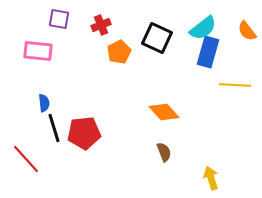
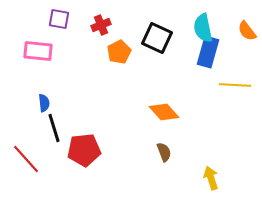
cyan semicircle: rotated 116 degrees clockwise
red pentagon: moved 17 px down
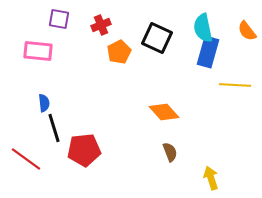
brown semicircle: moved 6 px right
red line: rotated 12 degrees counterclockwise
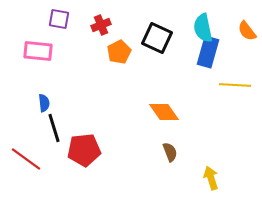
orange diamond: rotated 8 degrees clockwise
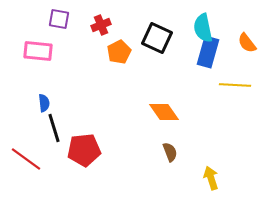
orange semicircle: moved 12 px down
